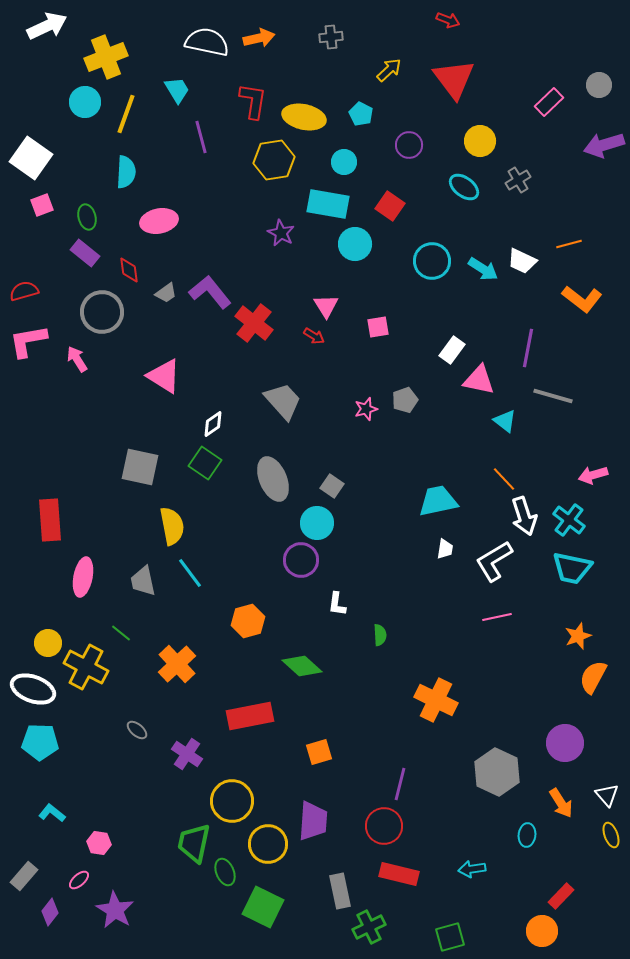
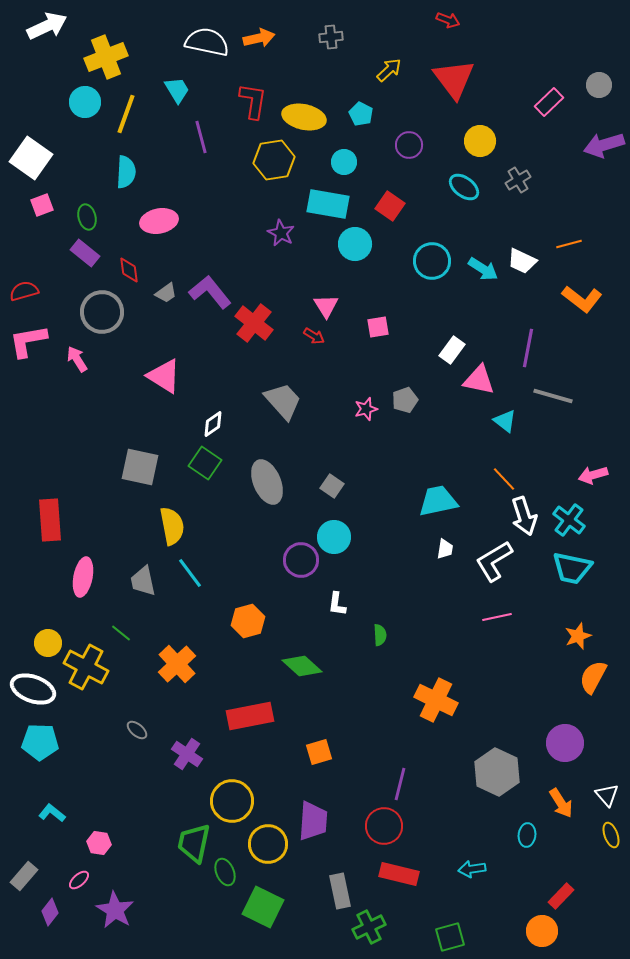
gray ellipse at (273, 479): moved 6 px left, 3 px down
cyan circle at (317, 523): moved 17 px right, 14 px down
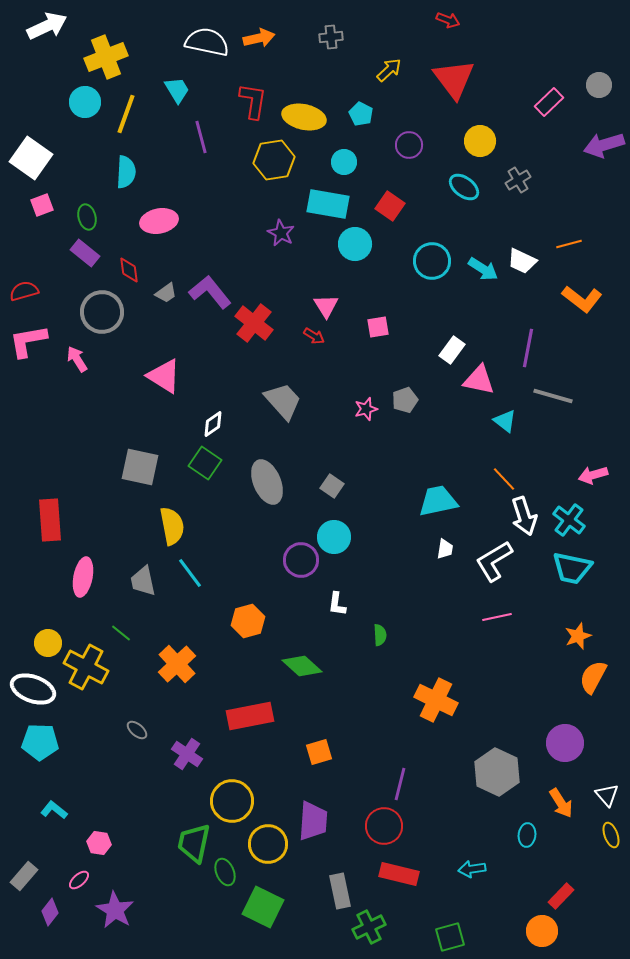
cyan L-shape at (52, 813): moved 2 px right, 3 px up
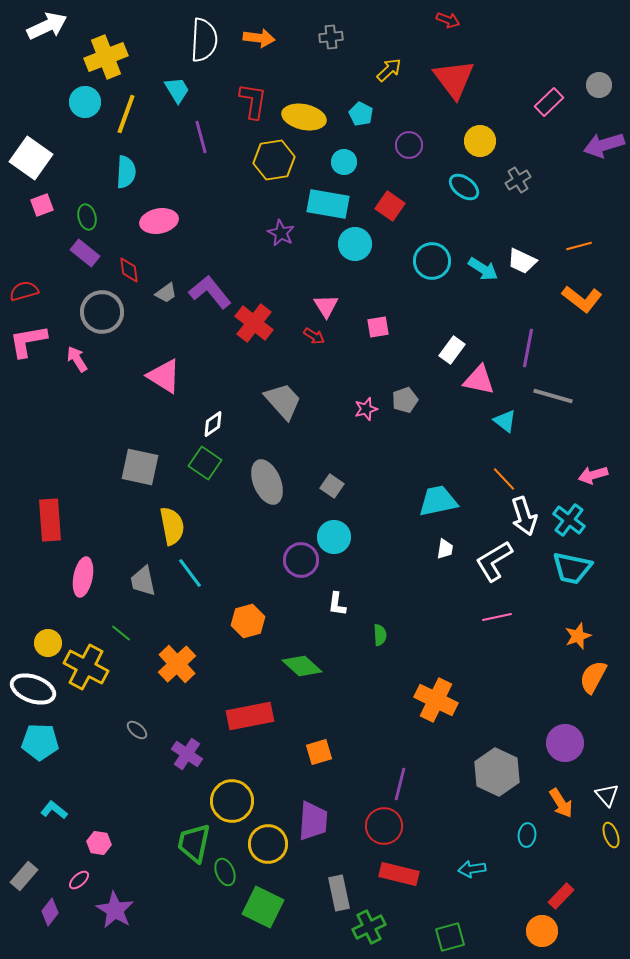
orange arrow at (259, 38): rotated 20 degrees clockwise
white semicircle at (207, 42): moved 3 px left, 2 px up; rotated 81 degrees clockwise
orange line at (569, 244): moved 10 px right, 2 px down
gray rectangle at (340, 891): moved 1 px left, 2 px down
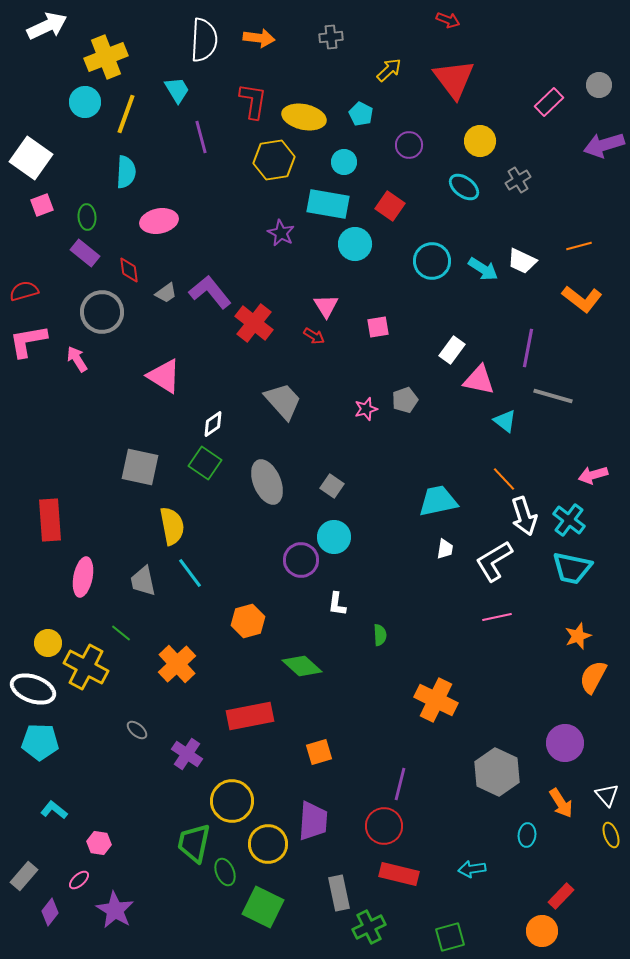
green ellipse at (87, 217): rotated 10 degrees clockwise
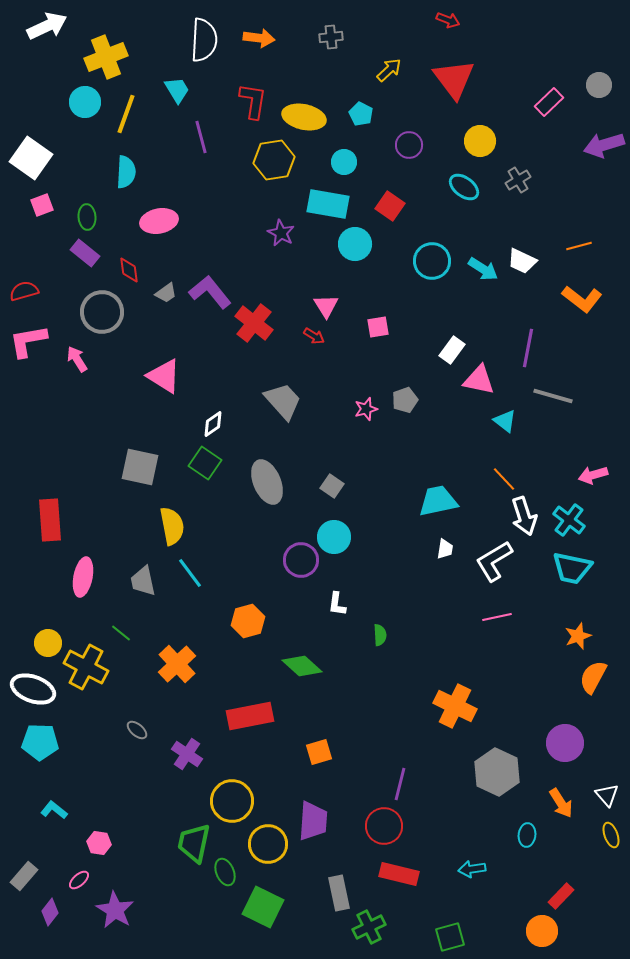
orange cross at (436, 700): moved 19 px right, 6 px down
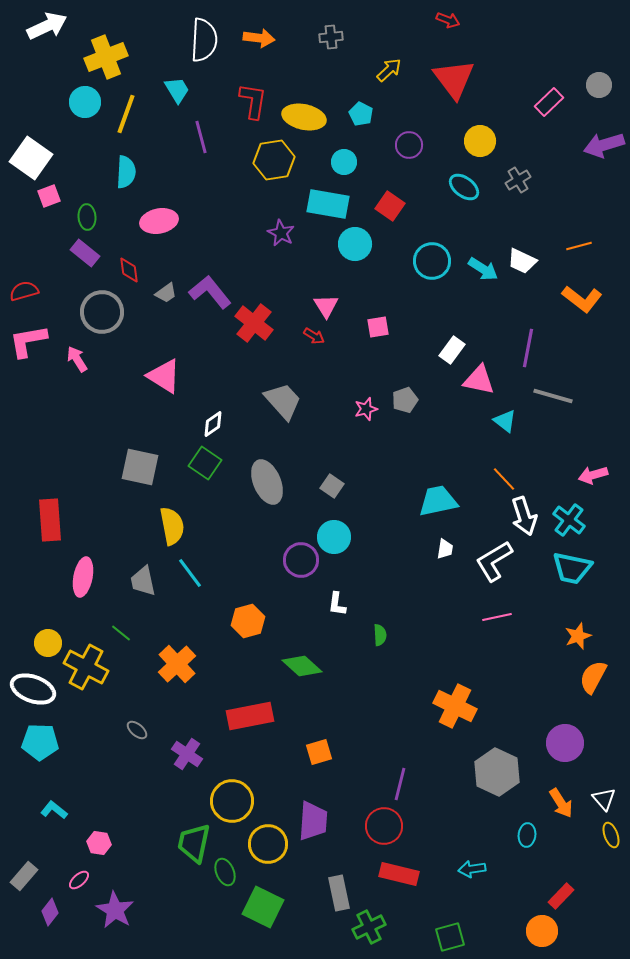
pink square at (42, 205): moved 7 px right, 9 px up
white triangle at (607, 795): moved 3 px left, 4 px down
